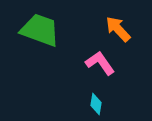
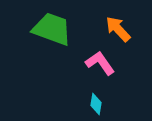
green trapezoid: moved 12 px right, 1 px up
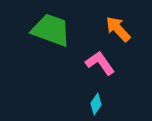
green trapezoid: moved 1 px left, 1 px down
cyan diamond: rotated 25 degrees clockwise
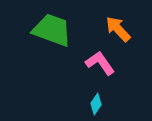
green trapezoid: moved 1 px right
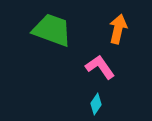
orange arrow: rotated 56 degrees clockwise
pink L-shape: moved 4 px down
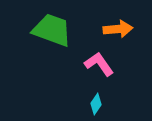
orange arrow: rotated 72 degrees clockwise
pink L-shape: moved 1 px left, 3 px up
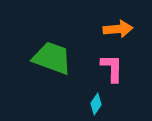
green trapezoid: moved 28 px down
pink L-shape: moved 13 px right, 4 px down; rotated 36 degrees clockwise
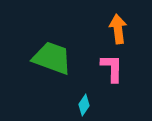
orange arrow: rotated 92 degrees counterclockwise
cyan diamond: moved 12 px left, 1 px down
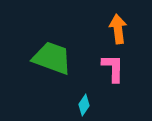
pink L-shape: moved 1 px right
